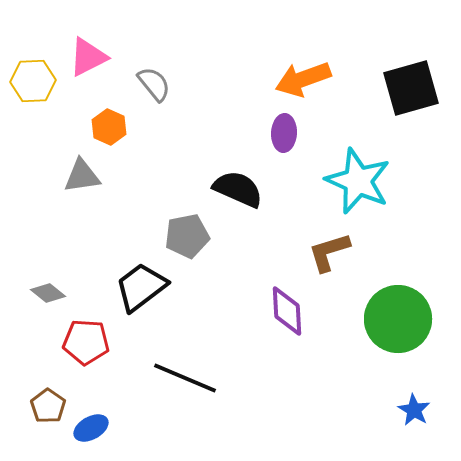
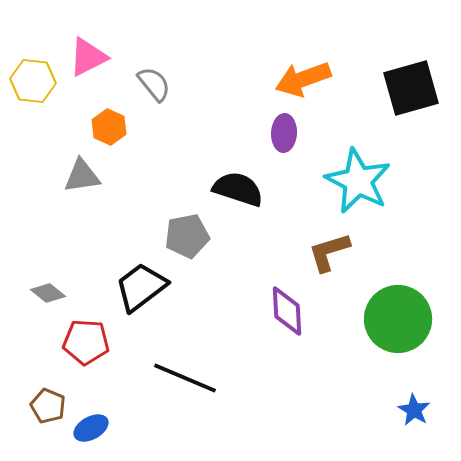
yellow hexagon: rotated 9 degrees clockwise
cyan star: rotated 4 degrees clockwise
black semicircle: rotated 6 degrees counterclockwise
brown pentagon: rotated 12 degrees counterclockwise
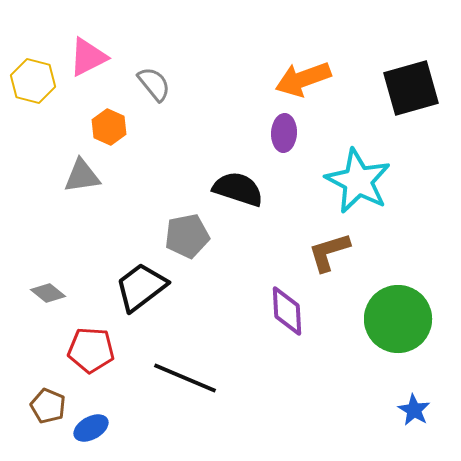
yellow hexagon: rotated 9 degrees clockwise
red pentagon: moved 5 px right, 8 px down
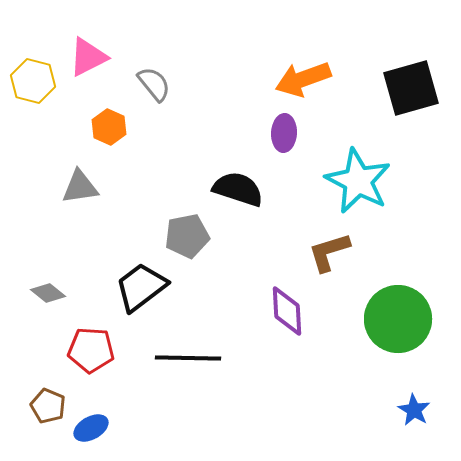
gray triangle: moved 2 px left, 11 px down
black line: moved 3 px right, 20 px up; rotated 22 degrees counterclockwise
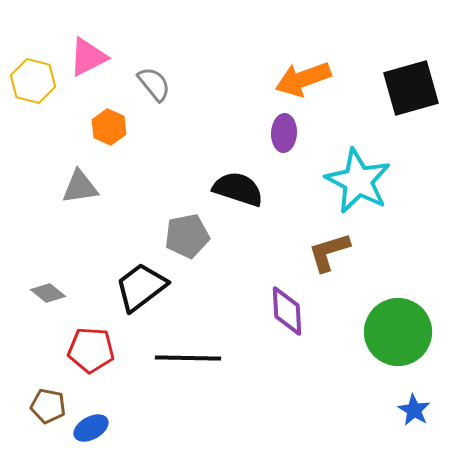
green circle: moved 13 px down
brown pentagon: rotated 12 degrees counterclockwise
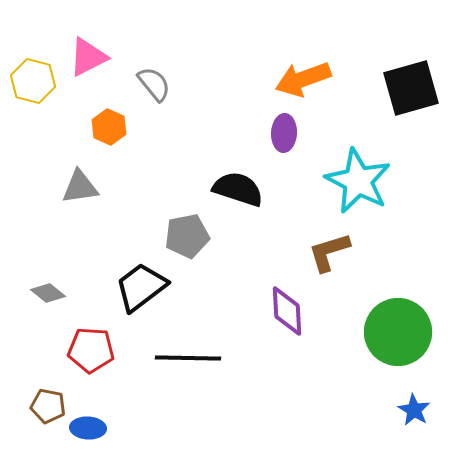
blue ellipse: moved 3 px left; rotated 32 degrees clockwise
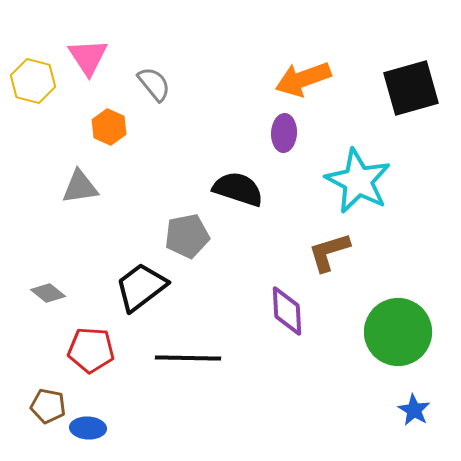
pink triangle: rotated 36 degrees counterclockwise
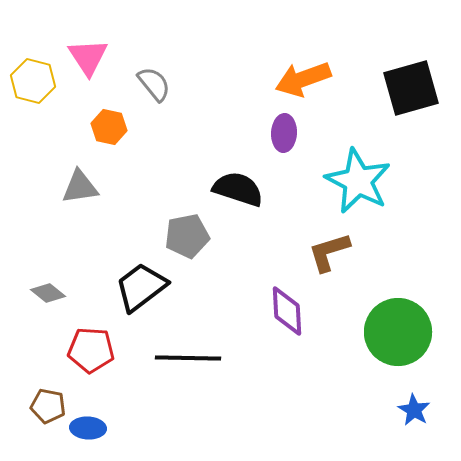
orange hexagon: rotated 12 degrees counterclockwise
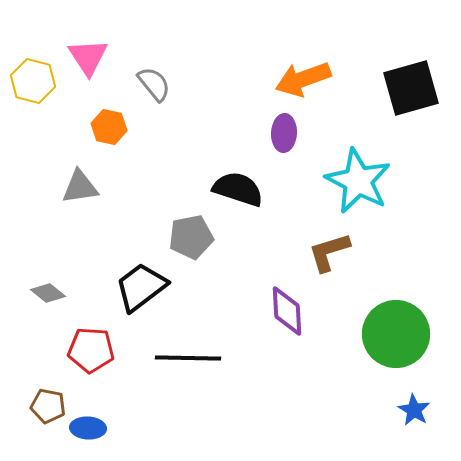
gray pentagon: moved 4 px right, 1 px down
green circle: moved 2 px left, 2 px down
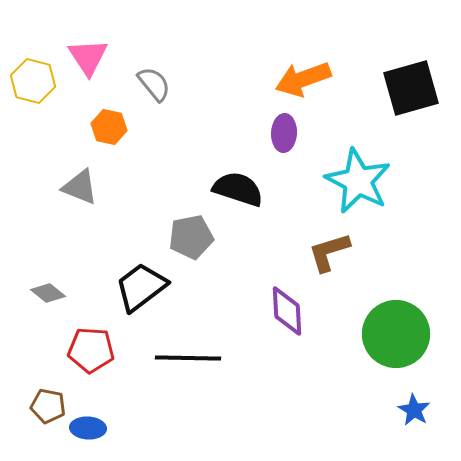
gray triangle: rotated 30 degrees clockwise
